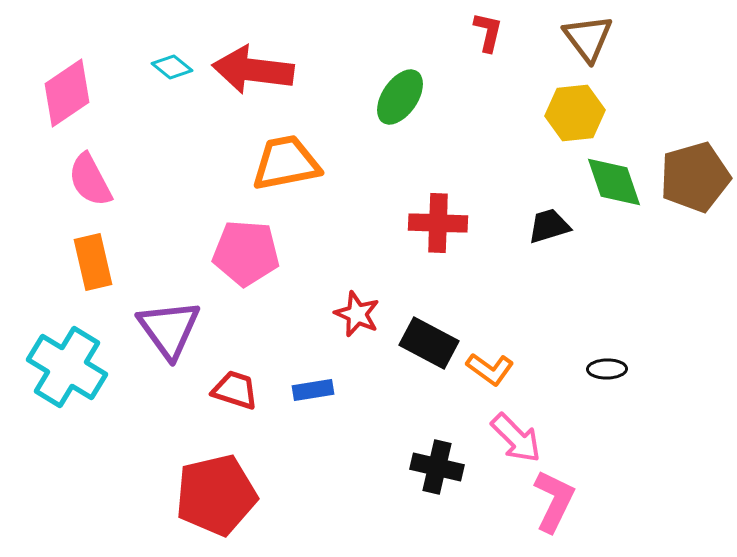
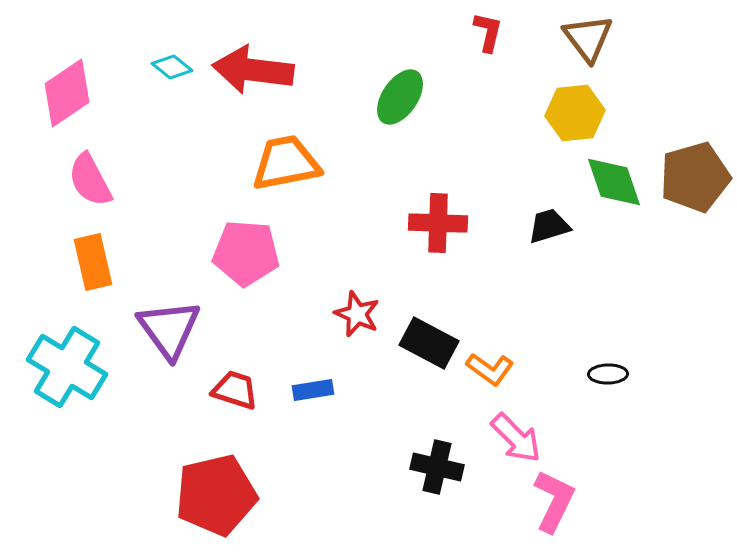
black ellipse: moved 1 px right, 5 px down
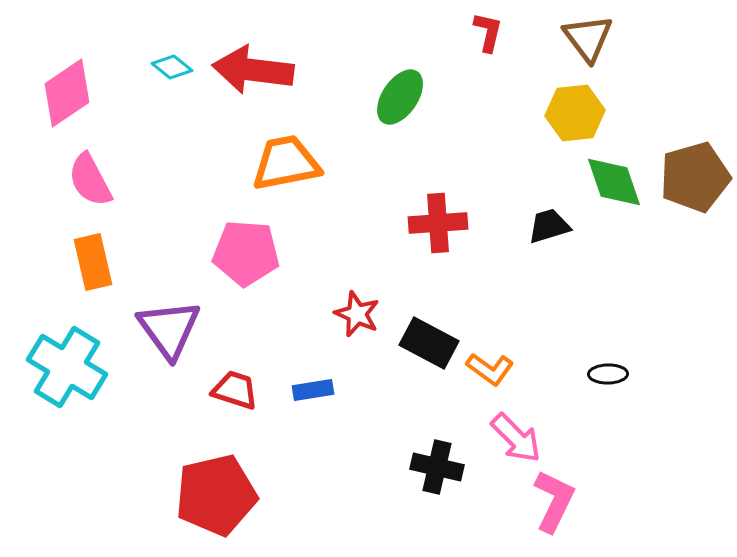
red cross: rotated 6 degrees counterclockwise
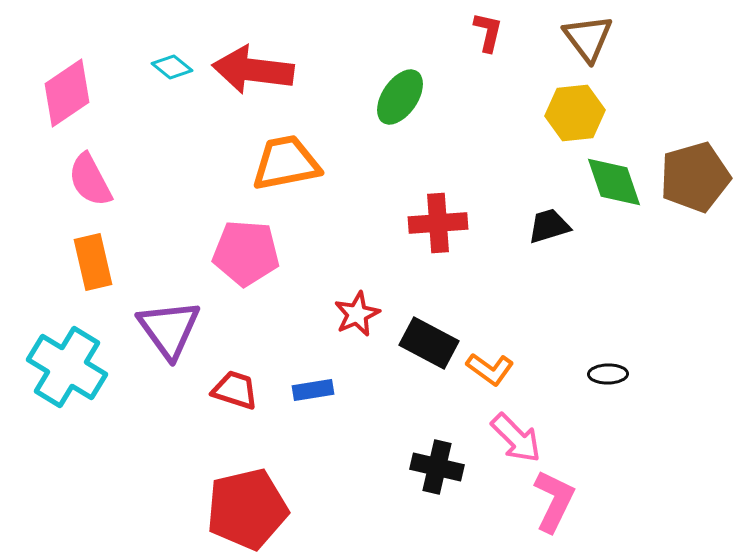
red star: rotated 24 degrees clockwise
red pentagon: moved 31 px right, 14 px down
